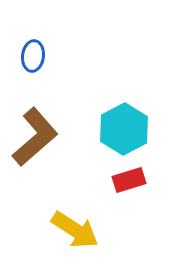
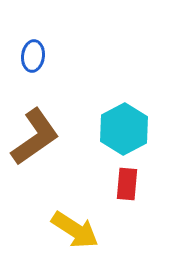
brown L-shape: rotated 6 degrees clockwise
red rectangle: moved 2 px left, 4 px down; rotated 68 degrees counterclockwise
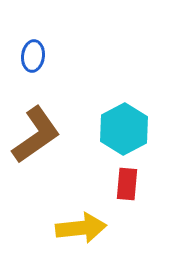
brown L-shape: moved 1 px right, 2 px up
yellow arrow: moved 6 px right, 2 px up; rotated 39 degrees counterclockwise
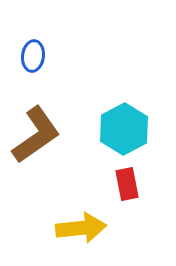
red rectangle: rotated 16 degrees counterclockwise
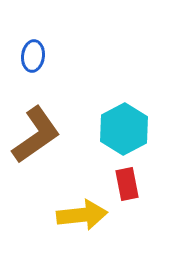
yellow arrow: moved 1 px right, 13 px up
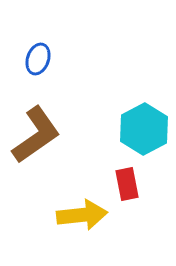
blue ellipse: moved 5 px right, 3 px down; rotated 12 degrees clockwise
cyan hexagon: moved 20 px right
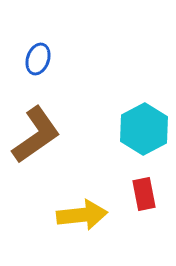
red rectangle: moved 17 px right, 10 px down
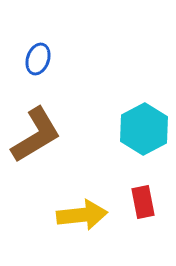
brown L-shape: rotated 4 degrees clockwise
red rectangle: moved 1 px left, 8 px down
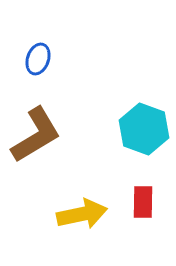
cyan hexagon: rotated 12 degrees counterclockwise
red rectangle: rotated 12 degrees clockwise
yellow arrow: moved 1 px up; rotated 6 degrees counterclockwise
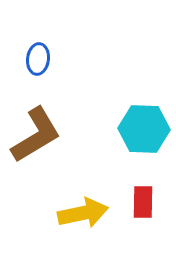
blue ellipse: rotated 12 degrees counterclockwise
cyan hexagon: rotated 18 degrees counterclockwise
yellow arrow: moved 1 px right, 1 px up
